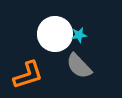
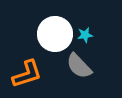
cyan star: moved 6 px right
orange L-shape: moved 1 px left, 1 px up
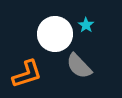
cyan star: moved 1 px right, 10 px up; rotated 28 degrees counterclockwise
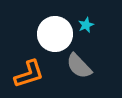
cyan star: rotated 14 degrees clockwise
orange L-shape: moved 2 px right
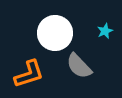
cyan star: moved 19 px right, 6 px down
white circle: moved 1 px up
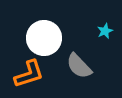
white circle: moved 11 px left, 5 px down
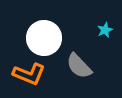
cyan star: moved 1 px up
orange L-shape: rotated 40 degrees clockwise
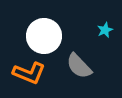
white circle: moved 2 px up
orange L-shape: moved 1 px up
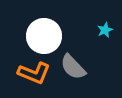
gray semicircle: moved 6 px left, 1 px down
orange L-shape: moved 5 px right
